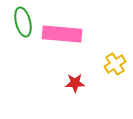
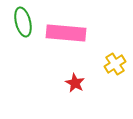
pink rectangle: moved 4 px right, 1 px up
red star: rotated 30 degrees clockwise
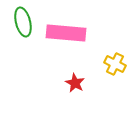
yellow cross: rotated 30 degrees counterclockwise
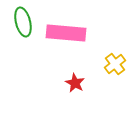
yellow cross: rotated 25 degrees clockwise
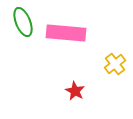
green ellipse: rotated 8 degrees counterclockwise
red star: moved 8 px down
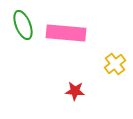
green ellipse: moved 3 px down
red star: rotated 24 degrees counterclockwise
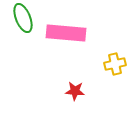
green ellipse: moved 7 px up
yellow cross: rotated 25 degrees clockwise
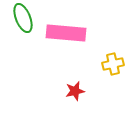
yellow cross: moved 2 px left
red star: rotated 18 degrees counterclockwise
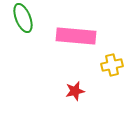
pink rectangle: moved 10 px right, 3 px down
yellow cross: moved 1 px left, 1 px down
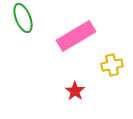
pink rectangle: rotated 36 degrees counterclockwise
red star: rotated 24 degrees counterclockwise
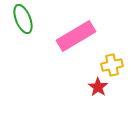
green ellipse: moved 1 px down
red star: moved 23 px right, 4 px up
